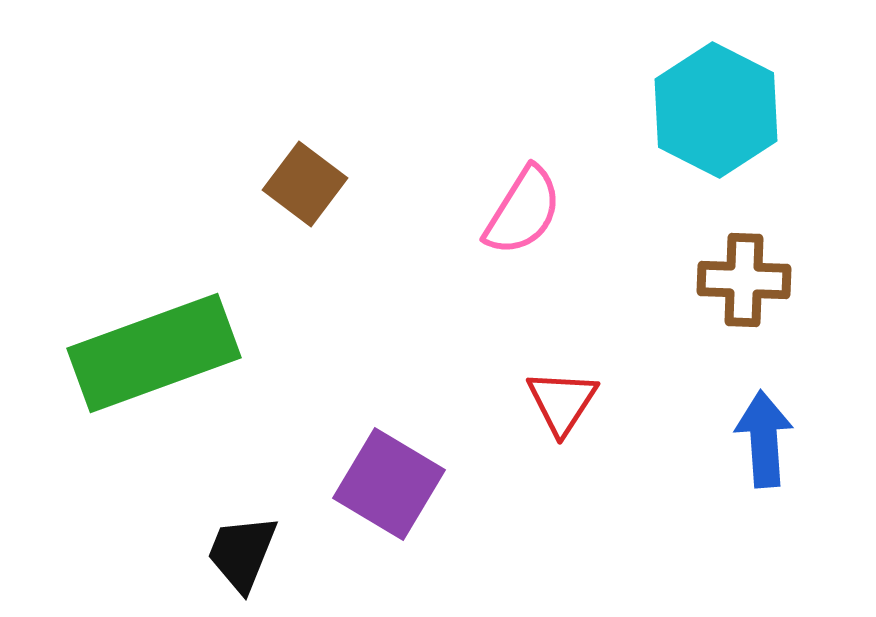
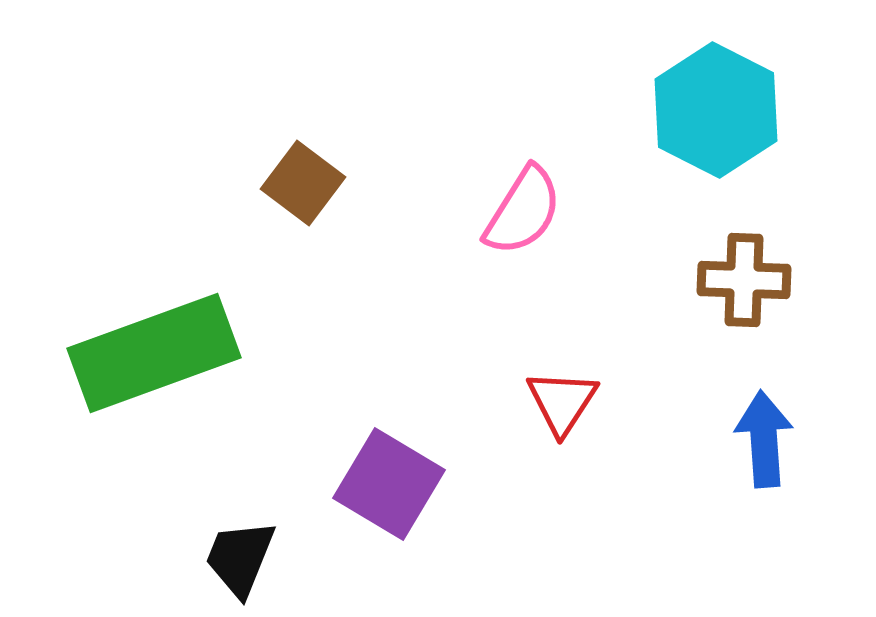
brown square: moved 2 px left, 1 px up
black trapezoid: moved 2 px left, 5 px down
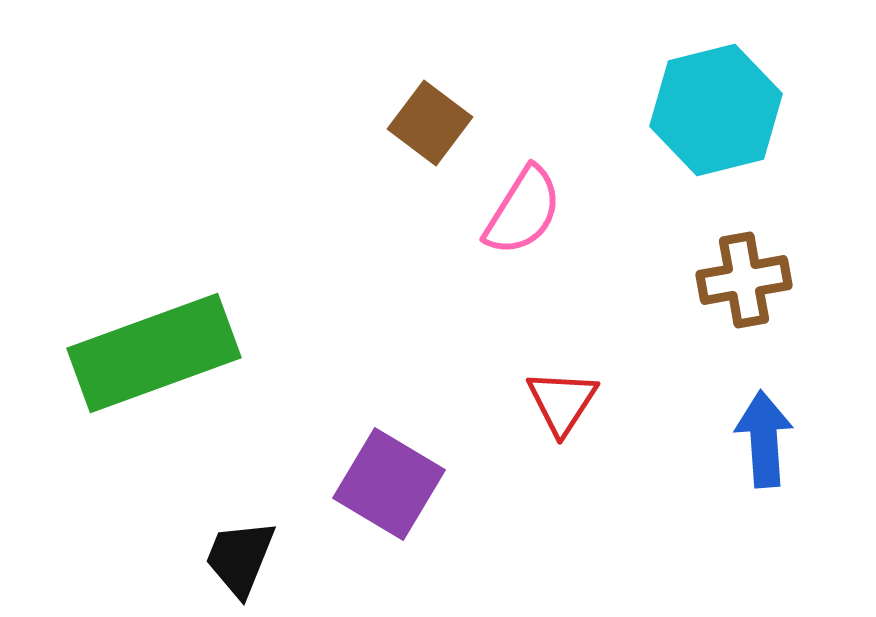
cyan hexagon: rotated 19 degrees clockwise
brown square: moved 127 px right, 60 px up
brown cross: rotated 12 degrees counterclockwise
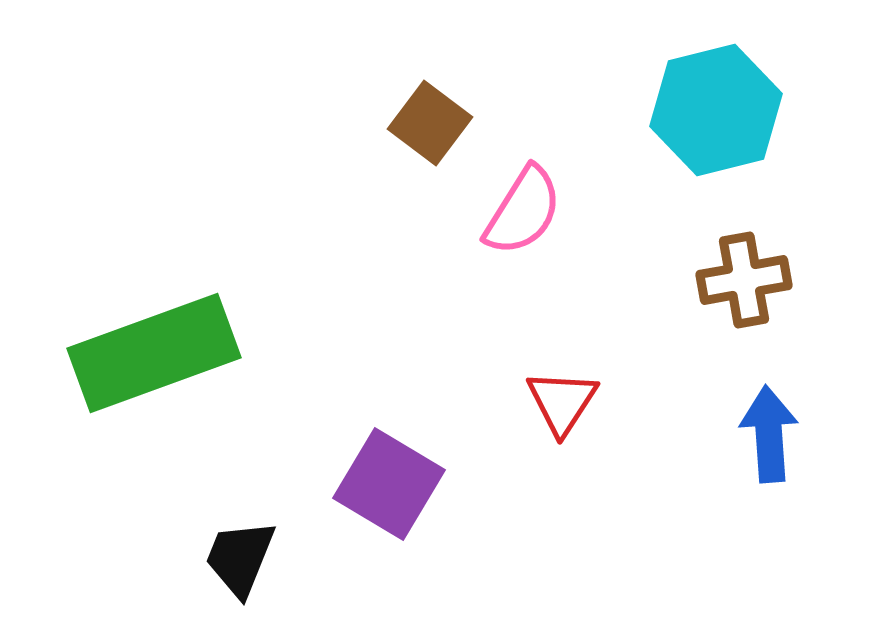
blue arrow: moved 5 px right, 5 px up
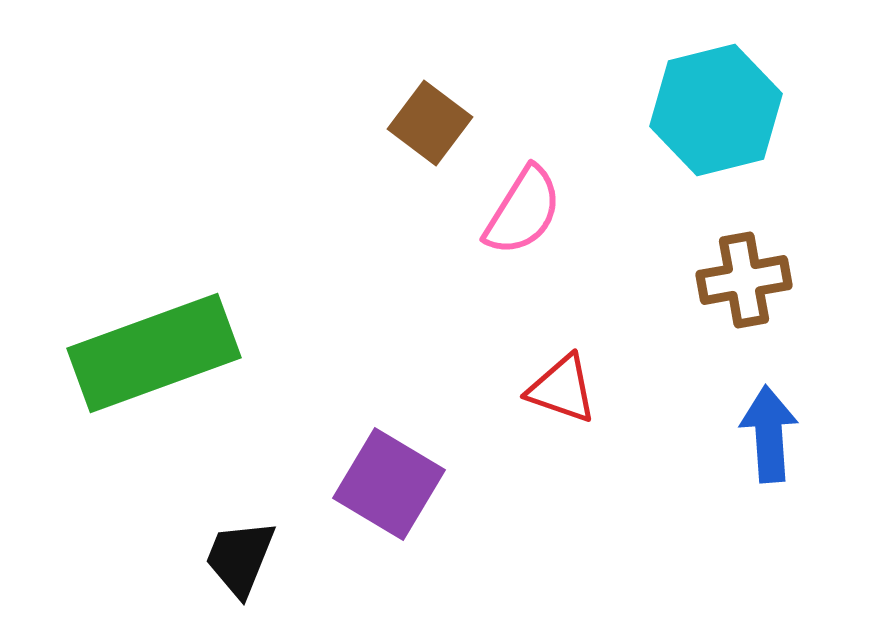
red triangle: moved 13 px up; rotated 44 degrees counterclockwise
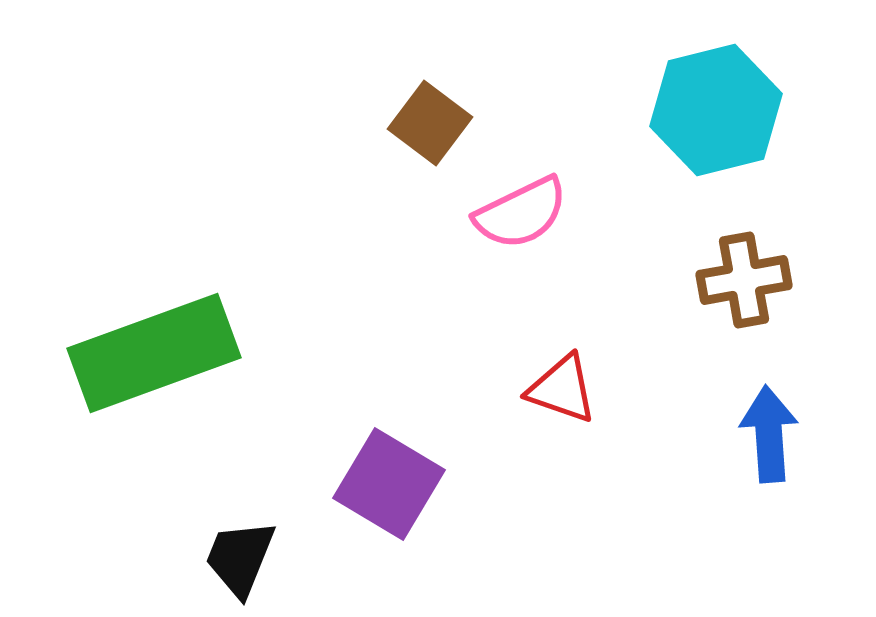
pink semicircle: moved 2 px left, 2 px down; rotated 32 degrees clockwise
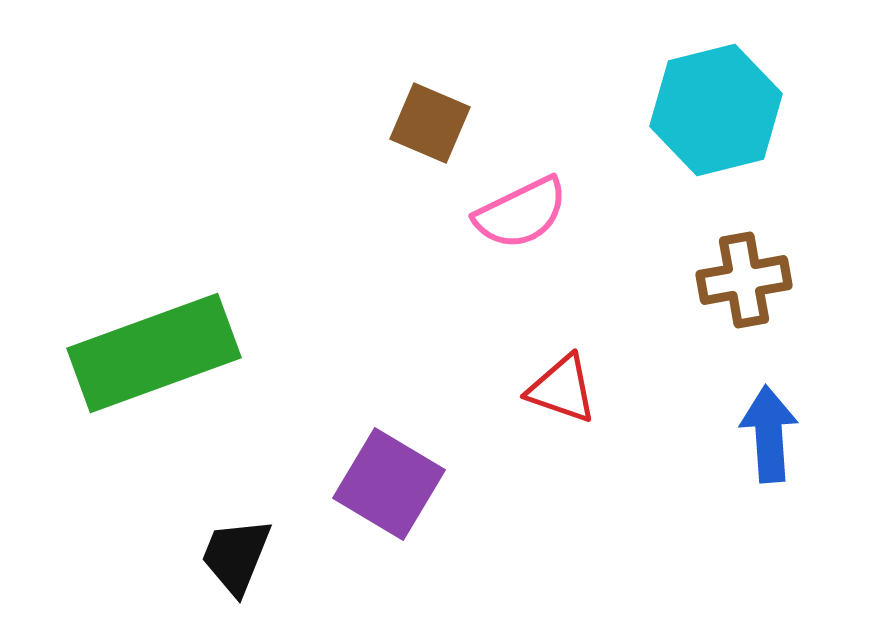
brown square: rotated 14 degrees counterclockwise
black trapezoid: moved 4 px left, 2 px up
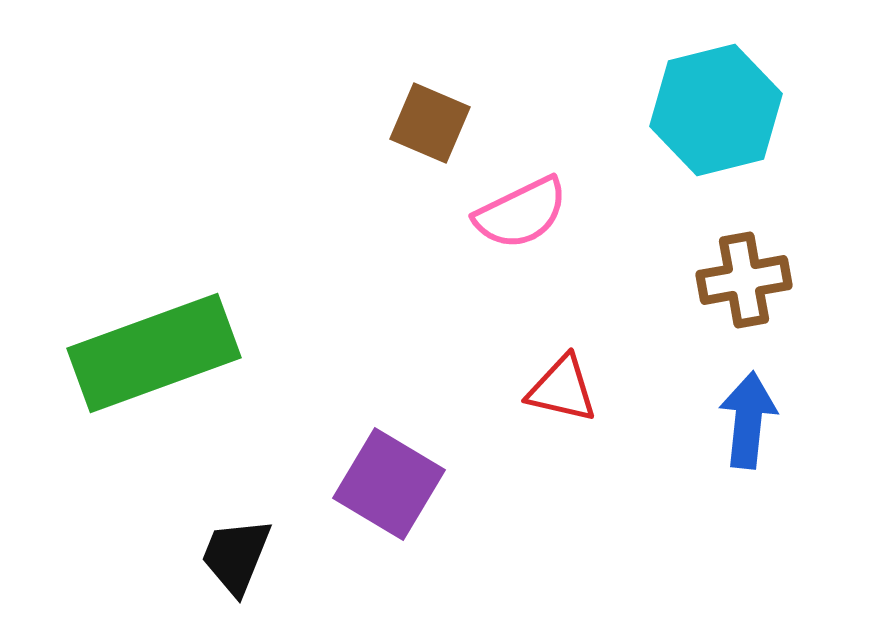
red triangle: rotated 6 degrees counterclockwise
blue arrow: moved 21 px left, 14 px up; rotated 10 degrees clockwise
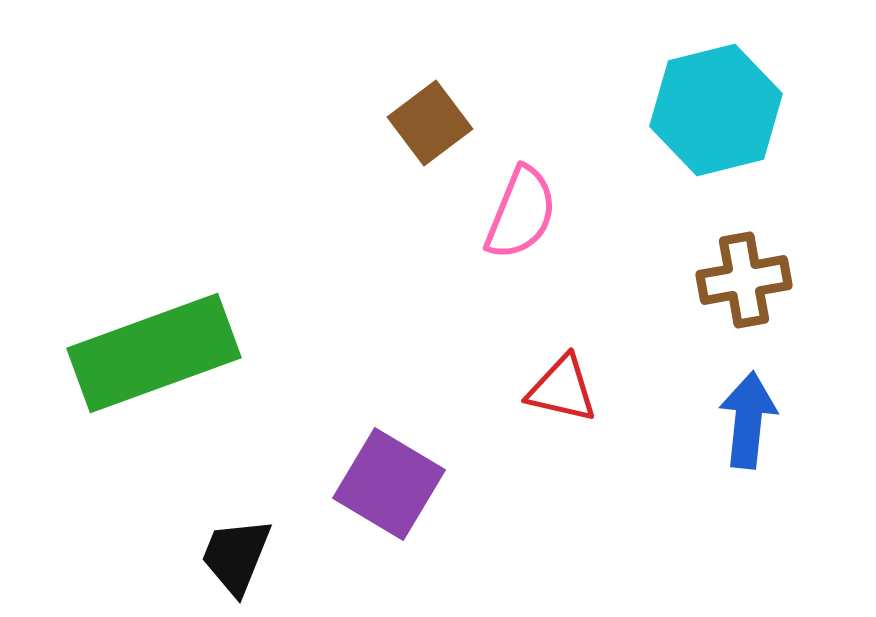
brown square: rotated 30 degrees clockwise
pink semicircle: rotated 42 degrees counterclockwise
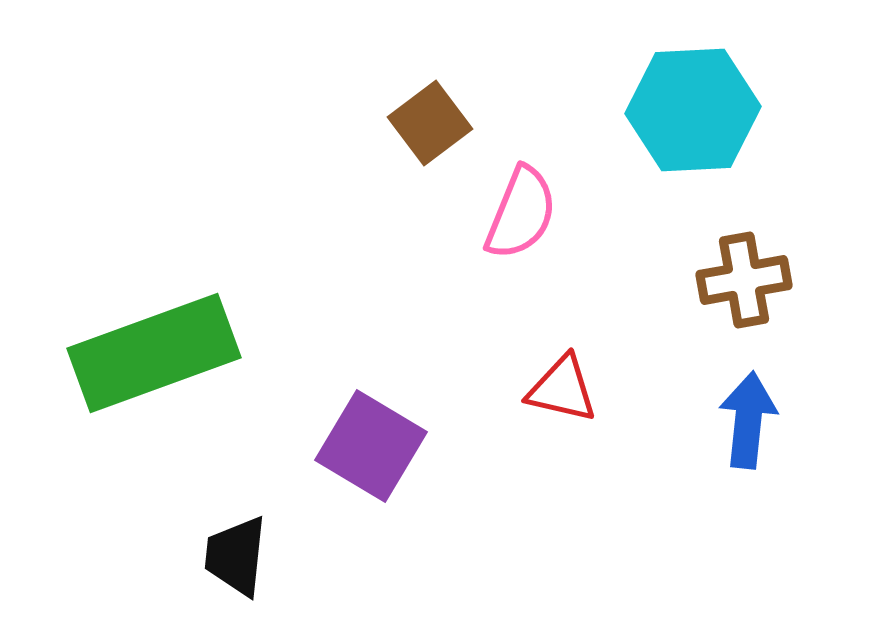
cyan hexagon: moved 23 px left; rotated 11 degrees clockwise
purple square: moved 18 px left, 38 px up
black trapezoid: rotated 16 degrees counterclockwise
